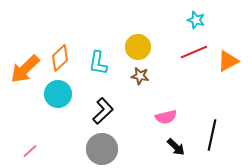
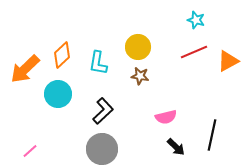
orange diamond: moved 2 px right, 3 px up
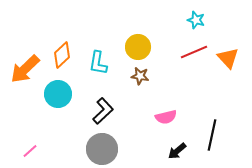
orange triangle: moved 3 px up; rotated 45 degrees counterclockwise
black arrow: moved 1 px right, 4 px down; rotated 96 degrees clockwise
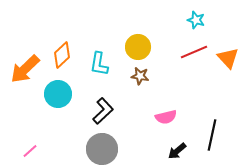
cyan L-shape: moved 1 px right, 1 px down
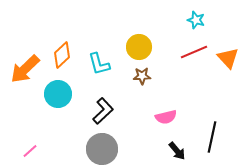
yellow circle: moved 1 px right
cyan L-shape: rotated 25 degrees counterclockwise
brown star: moved 2 px right; rotated 12 degrees counterclockwise
black line: moved 2 px down
black arrow: rotated 90 degrees counterclockwise
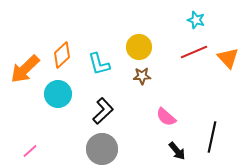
pink semicircle: rotated 55 degrees clockwise
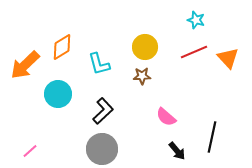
yellow circle: moved 6 px right
orange diamond: moved 8 px up; rotated 12 degrees clockwise
orange arrow: moved 4 px up
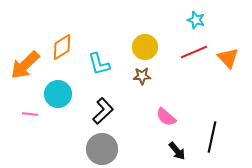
pink line: moved 37 px up; rotated 49 degrees clockwise
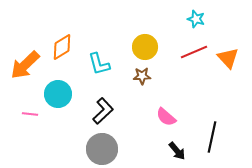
cyan star: moved 1 px up
